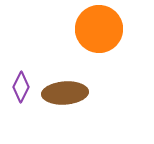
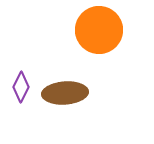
orange circle: moved 1 px down
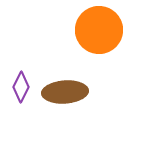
brown ellipse: moved 1 px up
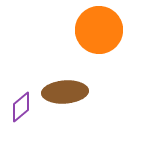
purple diamond: moved 20 px down; rotated 24 degrees clockwise
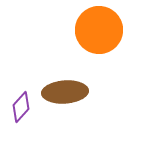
purple diamond: rotated 8 degrees counterclockwise
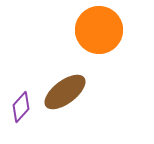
brown ellipse: rotated 33 degrees counterclockwise
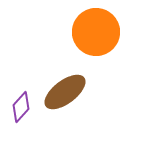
orange circle: moved 3 px left, 2 px down
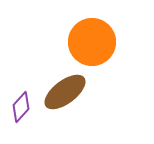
orange circle: moved 4 px left, 10 px down
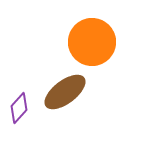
purple diamond: moved 2 px left, 1 px down
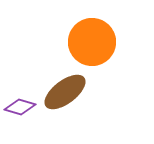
purple diamond: moved 1 px right, 1 px up; rotated 64 degrees clockwise
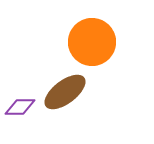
purple diamond: rotated 16 degrees counterclockwise
